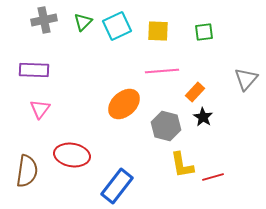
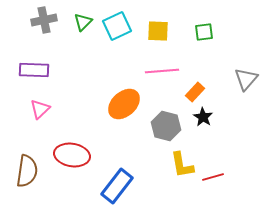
pink triangle: rotated 10 degrees clockwise
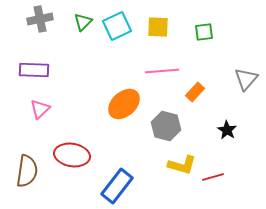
gray cross: moved 4 px left, 1 px up
yellow square: moved 4 px up
black star: moved 24 px right, 13 px down
yellow L-shape: rotated 64 degrees counterclockwise
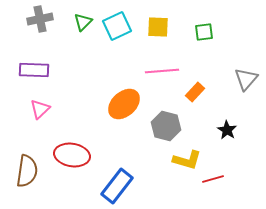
yellow L-shape: moved 5 px right, 5 px up
red line: moved 2 px down
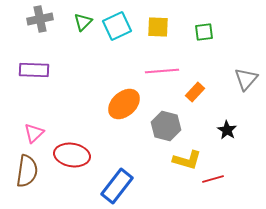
pink triangle: moved 6 px left, 24 px down
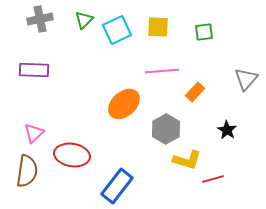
green triangle: moved 1 px right, 2 px up
cyan square: moved 4 px down
gray hexagon: moved 3 px down; rotated 16 degrees clockwise
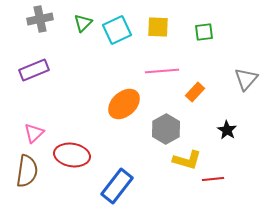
green triangle: moved 1 px left, 3 px down
purple rectangle: rotated 24 degrees counterclockwise
red line: rotated 10 degrees clockwise
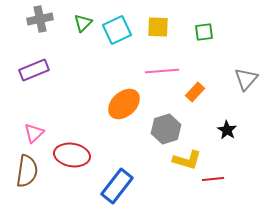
gray hexagon: rotated 12 degrees clockwise
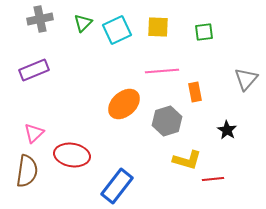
orange rectangle: rotated 54 degrees counterclockwise
gray hexagon: moved 1 px right, 8 px up
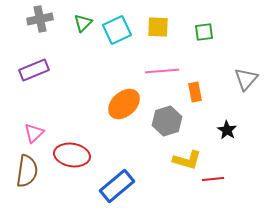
blue rectangle: rotated 12 degrees clockwise
